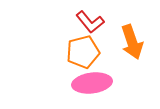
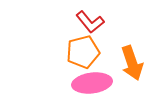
orange arrow: moved 21 px down
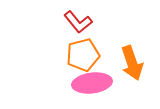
red L-shape: moved 12 px left
orange pentagon: moved 3 px down
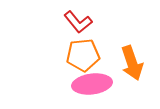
orange pentagon: rotated 8 degrees clockwise
pink ellipse: moved 1 px down
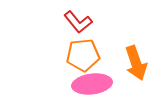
orange arrow: moved 4 px right
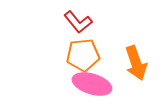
pink ellipse: rotated 24 degrees clockwise
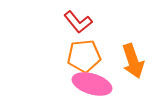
orange pentagon: moved 1 px right, 1 px down
orange arrow: moved 3 px left, 2 px up
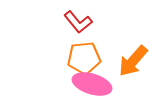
orange pentagon: moved 2 px down
orange arrow: rotated 60 degrees clockwise
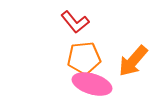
red L-shape: moved 3 px left
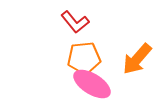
orange arrow: moved 4 px right, 2 px up
pink ellipse: rotated 15 degrees clockwise
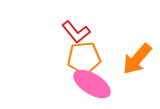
red L-shape: moved 1 px right, 10 px down
